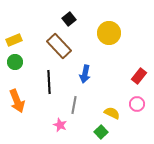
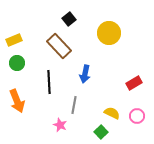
green circle: moved 2 px right, 1 px down
red rectangle: moved 5 px left, 7 px down; rotated 21 degrees clockwise
pink circle: moved 12 px down
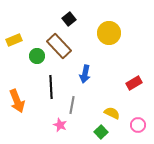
green circle: moved 20 px right, 7 px up
black line: moved 2 px right, 5 px down
gray line: moved 2 px left
pink circle: moved 1 px right, 9 px down
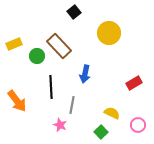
black square: moved 5 px right, 7 px up
yellow rectangle: moved 4 px down
orange arrow: rotated 15 degrees counterclockwise
